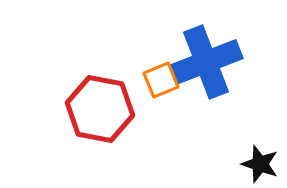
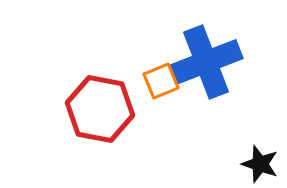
orange square: moved 1 px down
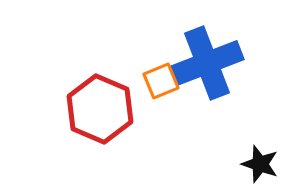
blue cross: moved 1 px right, 1 px down
red hexagon: rotated 12 degrees clockwise
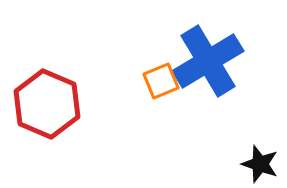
blue cross: moved 1 px right, 2 px up; rotated 10 degrees counterclockwise
red hexagon: moved 53 px left, 5 px up
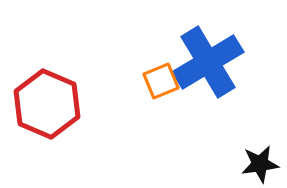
blue cross: moved 1 px down
black star: rotated 27 degrees counterclockwise
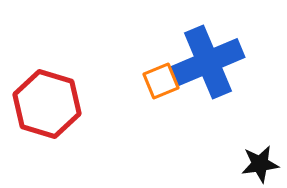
blue cross: rotated 8 degrees clockwise
red hexagon: rotated 6 degrees counterclockwise
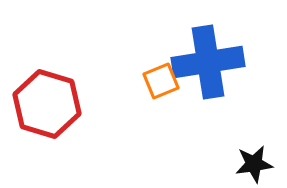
blue cross: rotated 14 degrees clockwise
black star: moved 6 px left
